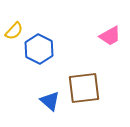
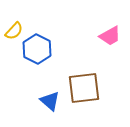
blue hexagon: moved 2 px left
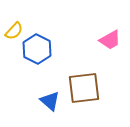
pink trapezoid: moved 4 px down
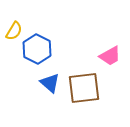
yellow semicircle: rotated 12 degrees counterclockwise
pink trapezoid: moved 16 px down
blue triangle: moved 18 px up
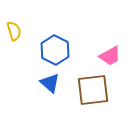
yellow semicircle: rotated 48 degrees counterclockwise
blue hexagon: moved 18 px right, 1 px down
brown square: moved 9 px right, 2 px down
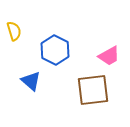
pink trapezoid: moved 1 px left
blue triangle: moved 19 px left, 2 px up
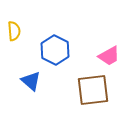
yellow semicircle: rotated 12 degrees clockwise
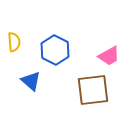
yellow semicircle: moved 11 px down
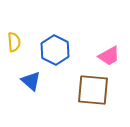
brown square: rotated 12 degrees clockwise
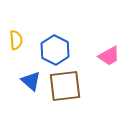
yellow semicircle: moved 2 px right, 2 px up
brown square: moved 28 px left, 4 px up; rotated 12 degrees counterclockwise
